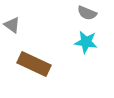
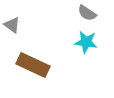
gray semicircle: rotated 12 degrees clockwise
brown rectangle: moved 1 px left, 1 px down
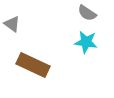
gray triangle: moved 1 px up
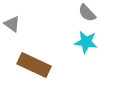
gray semicircle: rotated 12 degrees clockwise
brown rectangle: moved 1 px right
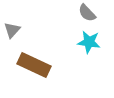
gray triangle: moved 6 px down; rotated 36 degrees clockwise
cyan star: moved 3 px right
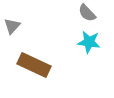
gray triangle: moved 4 px up
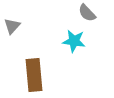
cyan star: moved 15 px left, 1 px up
brown rectangle: moved 10 px down; rotated 60 degrees clockwise
